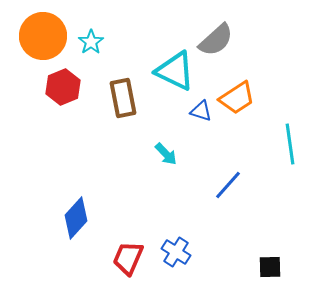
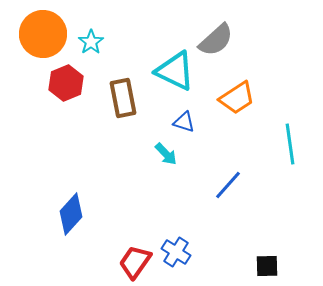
orange circle: moved 2 px up
red hexagon: moved 3 px right, 4 px up
blue triangle: moved 17 px left, 11 px down
blue diamond: moved 5 px left, 4 px up
red trapezoid: moved 7 px right, 4 px down; rotated 12 degrees clockwise
black square: moved 3 px left, 1 px up
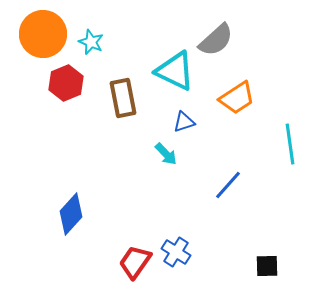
cyan star: rotated 15 degrees counterclockwise
blue triangle: rotated 35 degrees counterclockwise
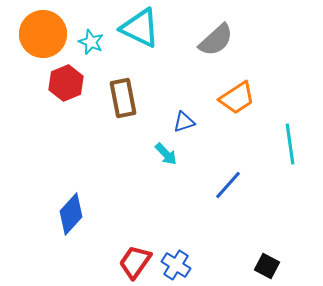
cyan triangle: moved 35 px left, 43 px up
blue cross: moved 13 px down
black square: rotated 30 degrees clockwise
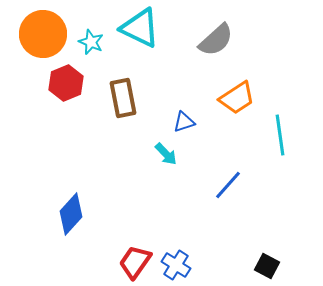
cyan line: moved 10 px left, 9 px up
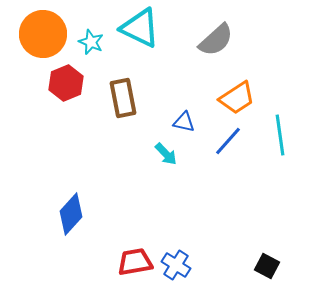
blue triangle: rotated 30 degrees clockwise
blue line: moved 44 px up
red trapezoid: rotated 45 degrees clockwise
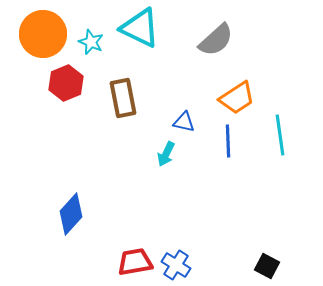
blue line: rotated 44 degrees counterclockwise
cyan arrow: rotated 70 degrees clockwise
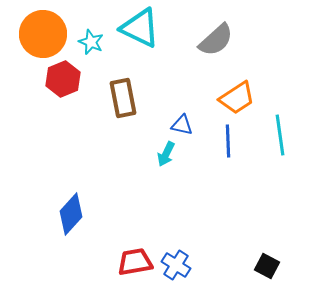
red hexagon: moved 3 px left, 4 px up
blue triangle: moved 2 px left, 3 px down
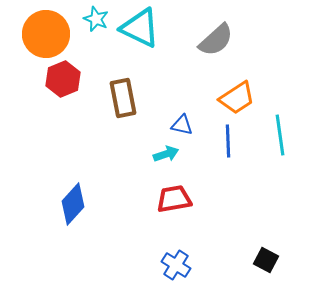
orange circle: moved 3 px right
cyan star: moved 5 px right, 23 px up
cyan arrow: rotated 135 degrees counterclockwise
blue diamond: moved 2 px right, 10 px up
red trapezoid: moved 39 px right, 63 px up
black square: moved 1 px left, 6 px up
